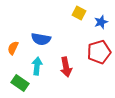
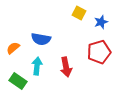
orange semicircle: rotated 24 degrees clockwise
green rectangle: moved 2 px left, 2 px up
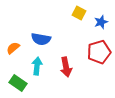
green rectangle: moved 2 px down
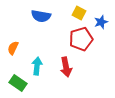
blue semicircle: moved 23 px up
orange semicircle: rotated 24 degrees counterclockwise
red pentagon: moved 18 px left, 13 px up
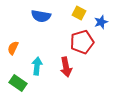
red pentagon: moved 1 px right, 3 px down
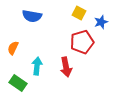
blue semicircle: moved 9 px left
